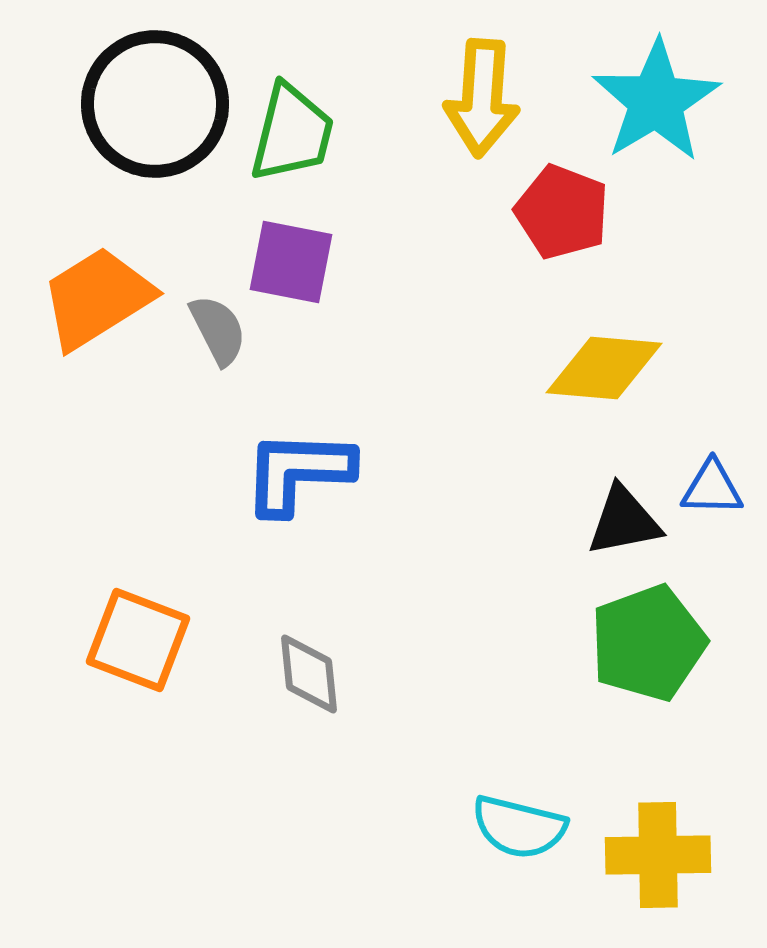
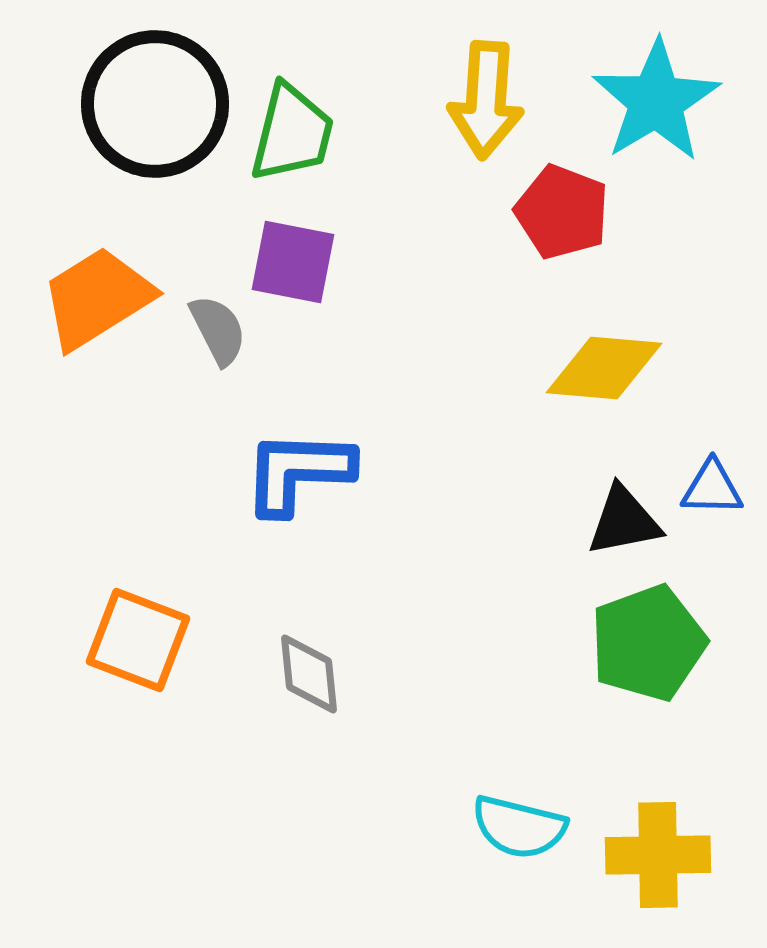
yellow arrow: moved 4 px right, 2 px down
purple square: moved 2 px right
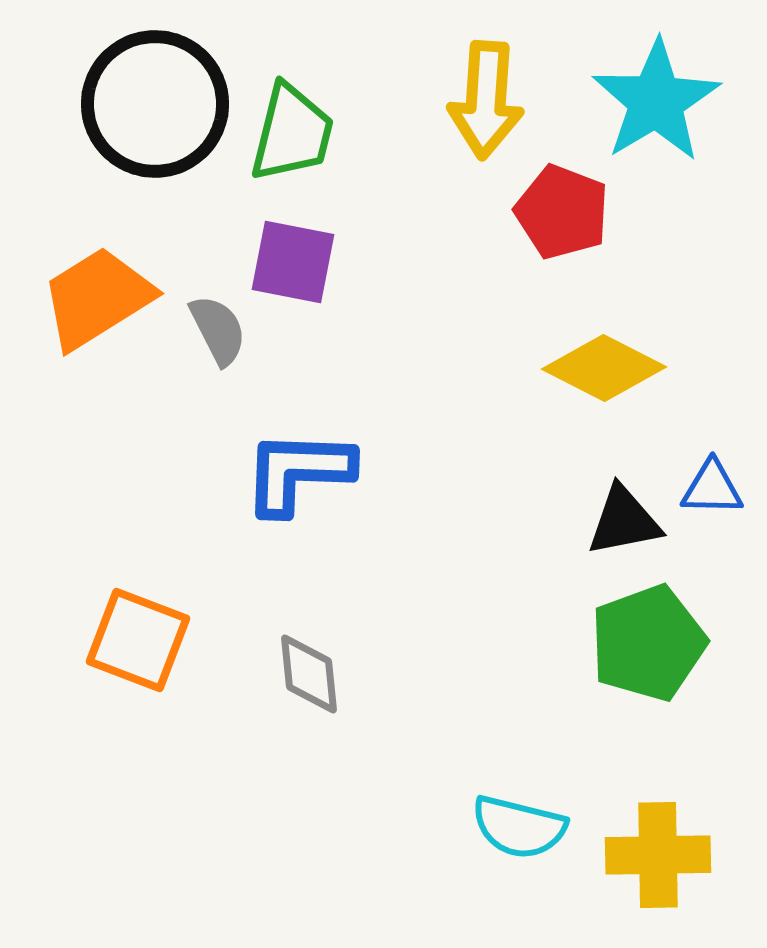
yellow diamond: rotated 22 degrees clockwise
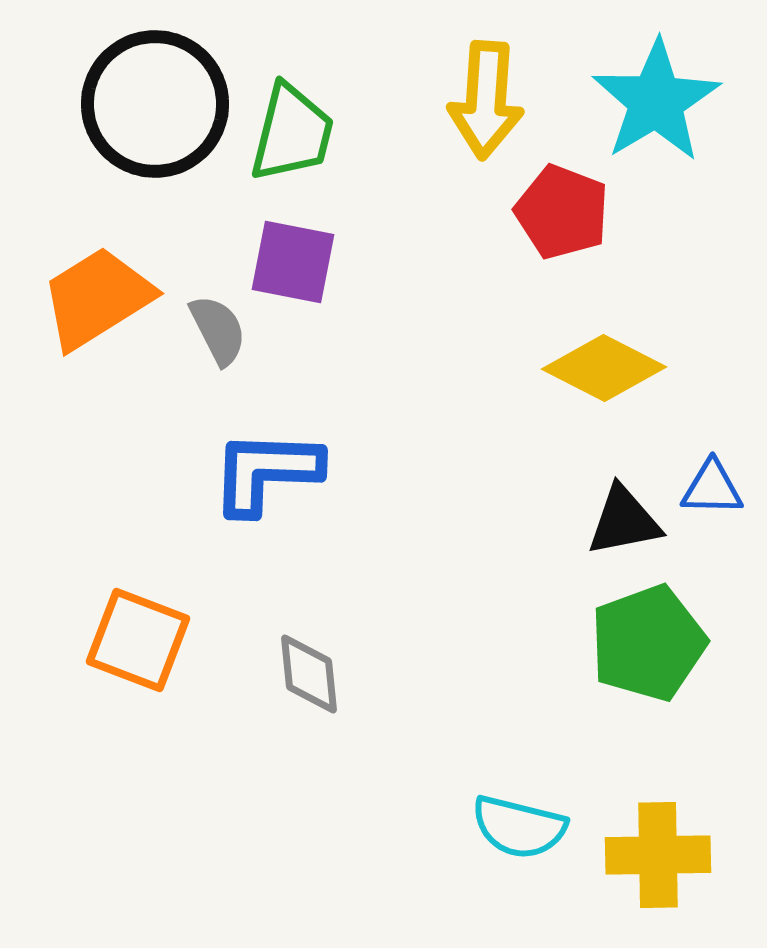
blue L-shape: moved 32 px left
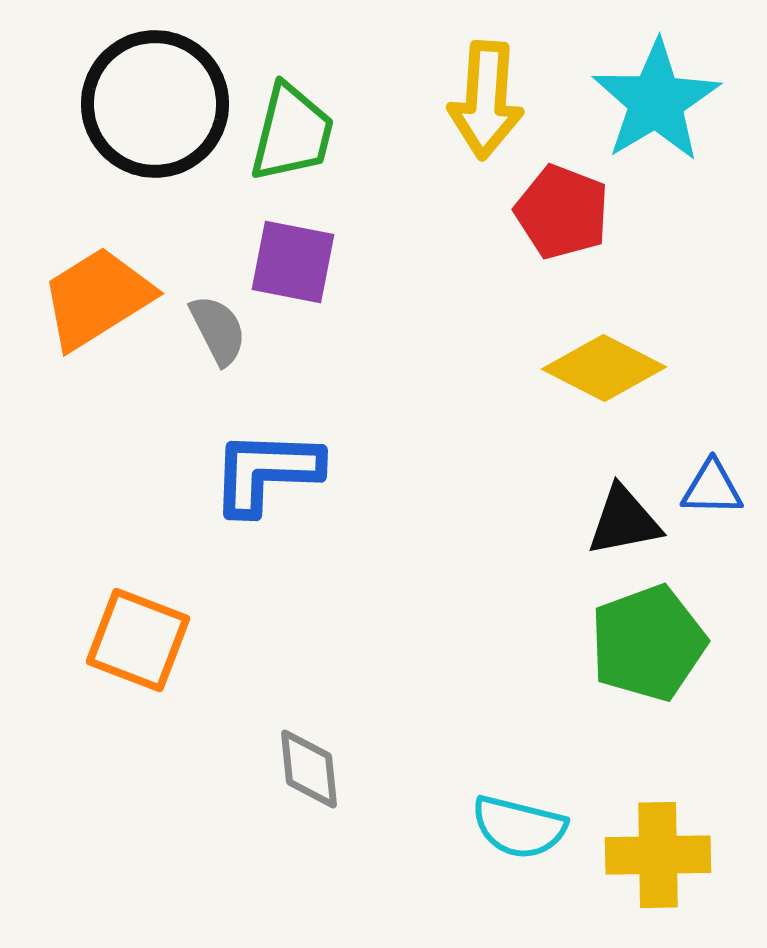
gray diamond: moved 95 px down
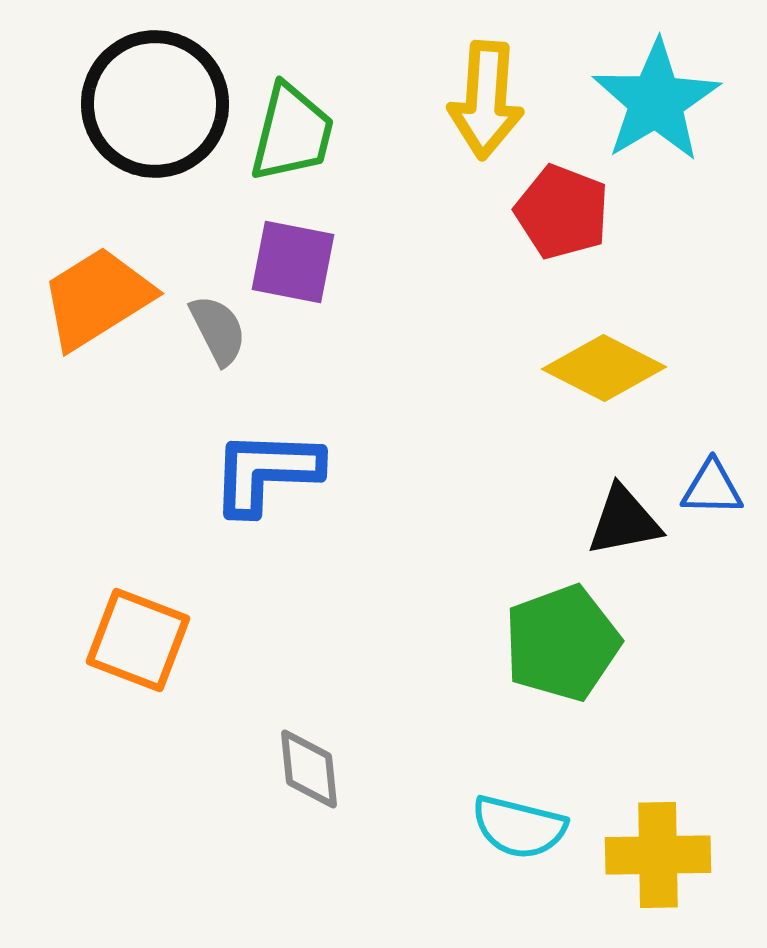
green pentagon: moved 86 px left
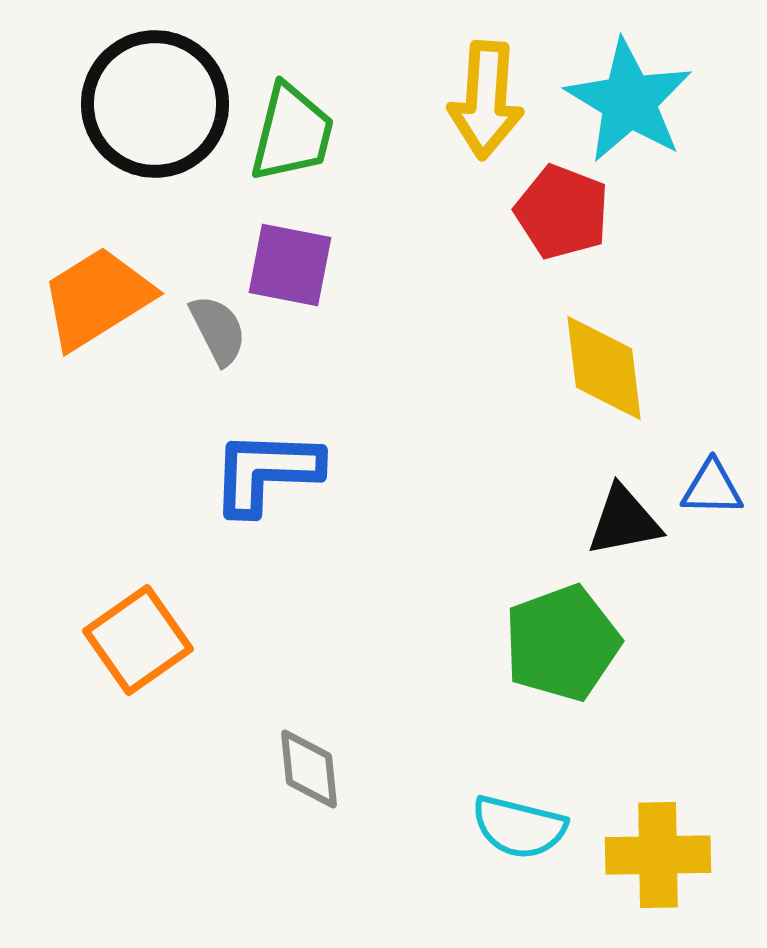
cyan star: moved 27 px left; rotated 10 degrees counterclockwise
purple square: moved 3 px left, 3 px down
yellow diamond: rotated 56 degrees clockwise
orange square: rotated 34 degrees clockwise
